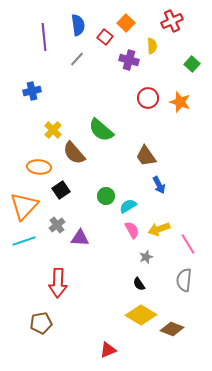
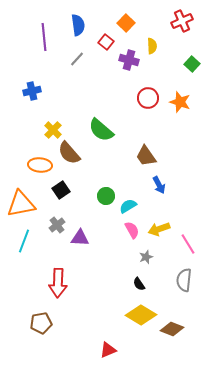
red cross: moved 10 px right
red square: moved 1 px right, 5 px down
brown semicircle: moved 5 px left
orange ellipse: moved 1 px right, 2 px up
orange triangle: moved 3 px left, 2 px up; rotated 36 degrees clockwise
cyan line: rotated 50 degrees counterclockwise
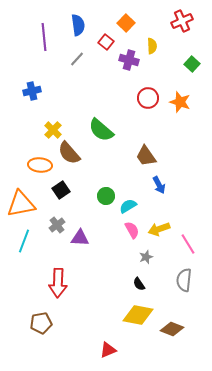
yellow diamond: moved 3 px left; rotated 20 degrees counterclockwise
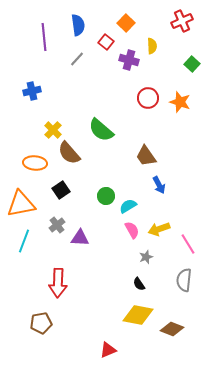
orange ellipse: moved 5 px left, 2 px up
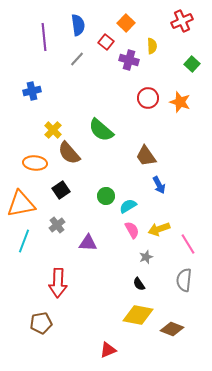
purple triangle: moved 8 px right, 5 px down
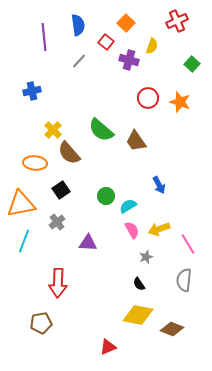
red cross: moved 5 px left
yellow semicircle: rotated 21 degrees clockwise
gray line: moved 2 px right, 2 px down
brown trapezoid: moved 10 px left, 15 px up
gray cross: moved 3 px up
red triangle: moved 3 px up
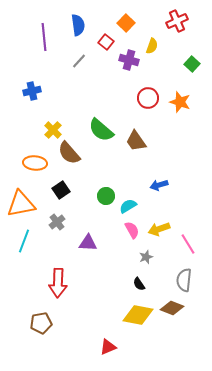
blue arrow: rotated 102 degrees clockwise
brown diamond: moved 21 px up
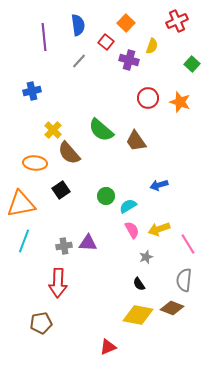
gray cross: moved 7 px right, 24 px down; rotated 28 degrees clockwise
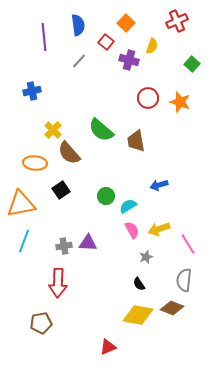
brown trapezoid: rotated 25 degrees clockwise
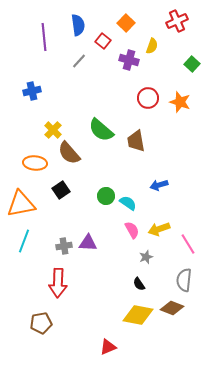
red square: moved 3 px left, 1 px up
cyan semicircle: moved 3 px up; rotated 66 degrees clockwise
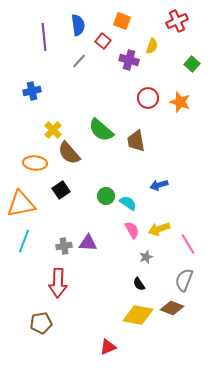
orange square: moved 4 px left, 2 px up; rotated 24 degrees counterclockwise
gray semicircle: rotated 15 degrees clockwise
